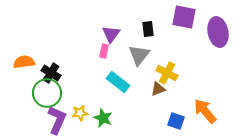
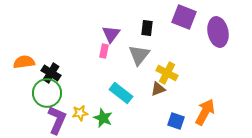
purple square: rotated 10 degrees clockwise
black rectangle: moved 1 px left, 1 px up; rotated 14 degrees clockwise
cyan rectangle: moved 3 px right, 11 px down
orange arrow: moved 1 px down; rotated 68 degrees clockwise
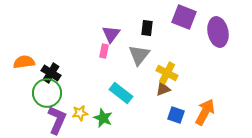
brown triangle: moved 5 px right
blue square: moved 6 px up
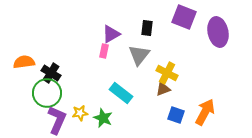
purple triangle: rotated 24 degrees clockwise
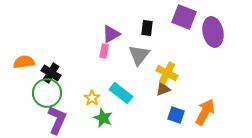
purple ellipse: moved 5 px left
yellow star: moved 12 px right, 15 px up; rotated 28 degrees counterclockwise
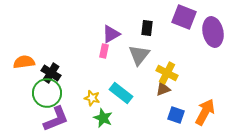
yellow star: rotated 21 degrees counterclockwise
purple L-shape: moved 1 px left, 1 px up; rotated 44 degrees clockwise
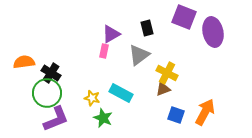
black rectangle: rotated 21 degrees counterclockwise
gray triangle: rotated 15 degrees clockwise
cyan rectangle: rotated 10 degrees counterclockwise
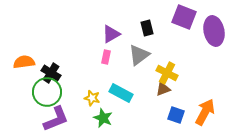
purple ellipse: moved 1 px right, 1 px up
pink rectangle: moved 2 px right, 6 px down
green circle: moved 1 px up
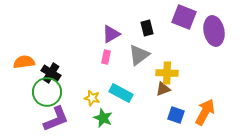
yellow cross: rotated 25 degrees counterclockwise
